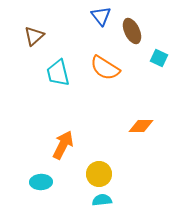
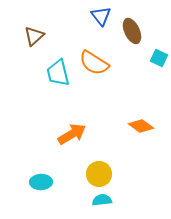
orange semicircle: moved 11 px left, 5 px up
orange diamond: rotated 35 degrees clockwise
orange arrow: moved 9 px right, 11 px up; rotated 32 degrees clockwise
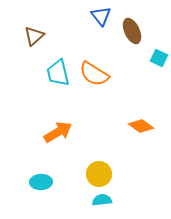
orange semicircle: moved 11 px down
orange arrow: moved 14 px left, 2 px up
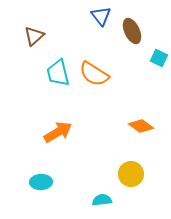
yellow circle: moved 32 px right
